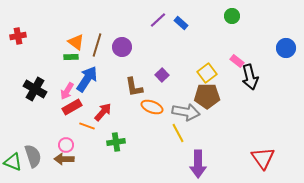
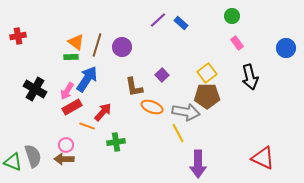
pink rectangle: moved 18 px up; rotated 16 degrees clockwise
red triangle: rotated 30 degrees counterclockwise
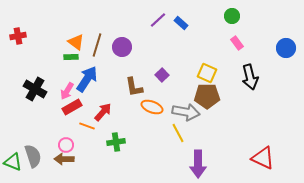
yellow square: rotated 30 degrees counterclockwise
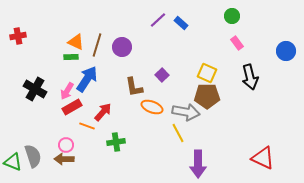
orange triangle: rotated 12 degrees counterclockwise
blue circle: moved 3 px down
